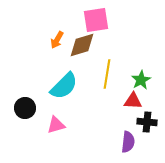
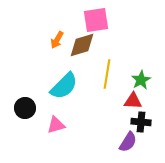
black cross: moved 6 px left
purple semicircle: rotated 25 degrees clockwise
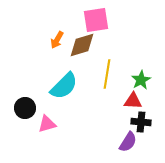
pink triangle: moved 9 px left, 1 px up
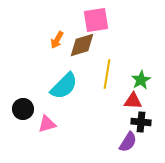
black circle: moved 2 px left, 1 px down
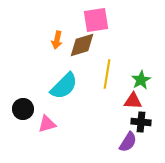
orange arrow: rotated 18 degrees counterclockwise
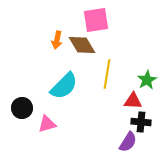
brown diamond: rotated 76 degrees clockwise
green star: moved 6 px right
black circle: moved 1 px left, 1 px up
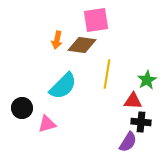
brown diamond: rotated 52 degrees counterclockwise
cyan semicircle: moved 1 px left
